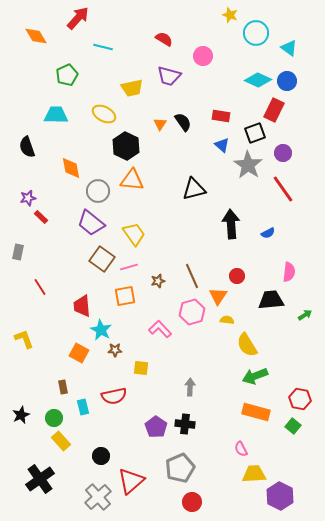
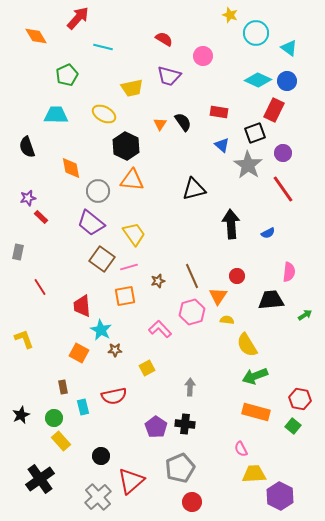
red rectangle at (221, 116): moved 2 px left, 4 px up
yellow square at (141, 368): moved 6 px right; rotated 35 degrees counterclockwise
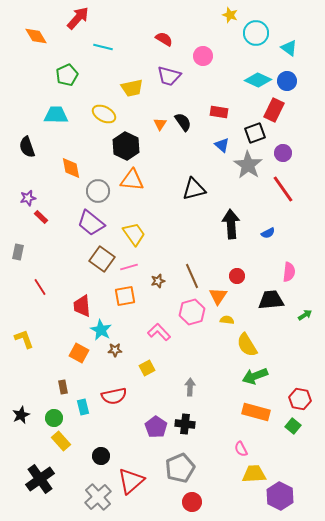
pink L-shape at (160, 329): moved 1 px left, 3 px down
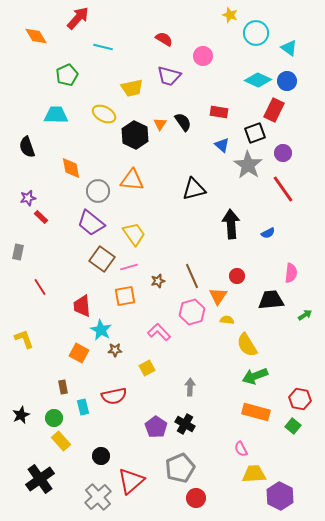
black hexagon at (126, 146): moved 9 px right, 11 px up
pink semicircle at (289, 272): moved 2 px right, 1 px down
black cross at (185, 424): rotated 24 degrees clockwise
red circle at (192, 502): moved 4 px right, 4 px up
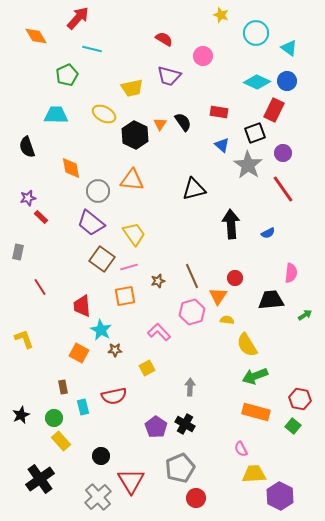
yellow star at (230, 15): moved 9 px left
cyan line at (103, 47): moved 11 px left, 2 px down
cyan diamond at (258, 80): moved 1 px left, 2 px down
red circle at (237, 276): moved 2 px left, 2 px down
red triangle at (131, 481): rotated 20 degrees counterclockwise
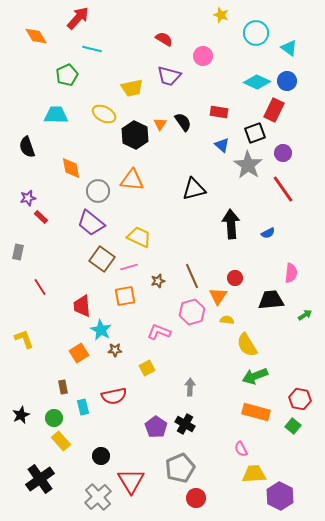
yellow trapezoid at (134, 234): moved 5 px right, 3 px down; rotated 30 degrees counterclockwise
pink L-shape at (159, 332): rotated 25 degrees counterclockwise
orange square at (79, 353): rotated 30 degrees clockwise
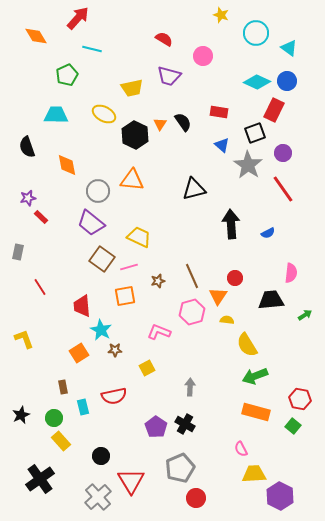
orange diamond at (71, 168): moved 4 px left, 3 px up
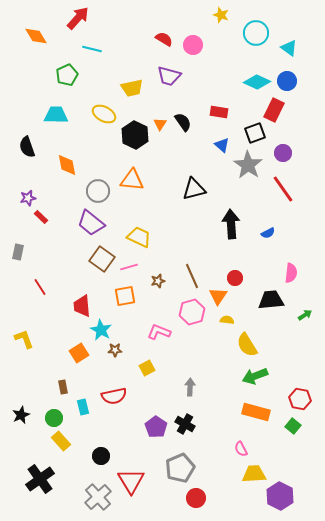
pink circle at (203, 56): moved 10 px left, 11 px up
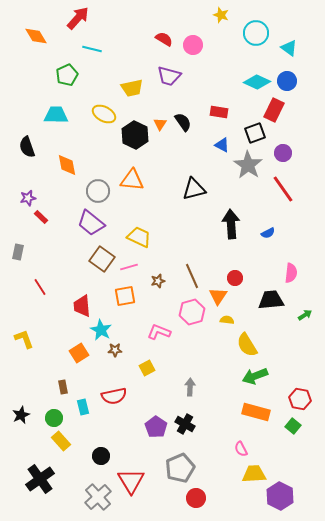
blue triangle at (222, 145): rotated 14 degrees counterclockwise
